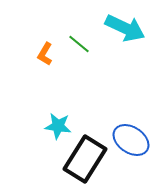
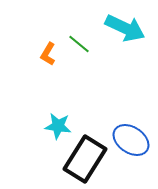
orange L-shape: moved 3 px right
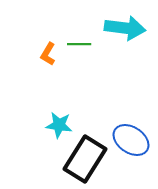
cyan arrow: rotated 18 degrees counterclockwise
green line: rotated 40 degrees counterclockwise
cyan star: moved 1 px right, 1 px up
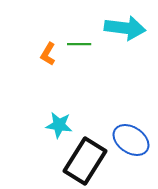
black rectangle: moved 2 px down
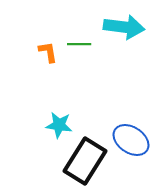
cyan arrow: moved 1 px left, 1 px up
orange L-shape: moved 2 px up; rotated 140 degrees clockwise
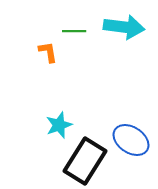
green line: moved 5 px left, 13 px up
cyan star: rotated 28 degrees counterclockwise
